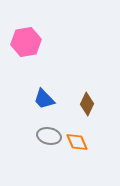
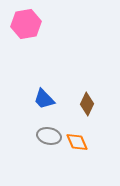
pink hexagon: moved 18 px up
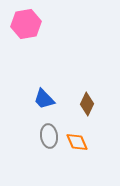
gray ellipse: rotated 70 degrees clockwise
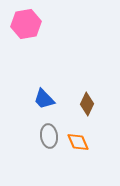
orange diamond: moved 1 px right
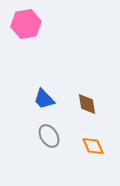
brown diamond: rotated 35 degrees counterclockwise
gray ellipse: rotated 25 degrees counterclockwise
orange diamond: moved 15 px right, 4 px down
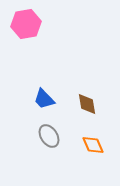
orange diamond: moved 1 px up
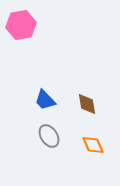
pink hexagon: moved 5 px left, 1 px down
blue trapezoid: moved 1 px right, 1 px down
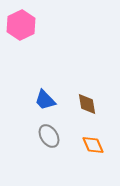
pink hexagon: rotated 16 degrees counterclockwise
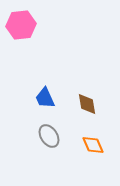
pink hexagon: rotated 20 degrees clockwise
blue trapezoid: moved 2 px up; rotated 20 degrees clockwise
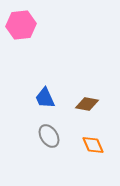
brown diamond: rotated 70 degrees counterclockwise
